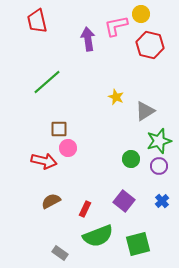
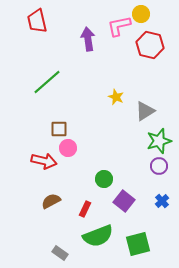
pink L-shape: moved 3 px right
green circle: moved 27 px left, 20 px down
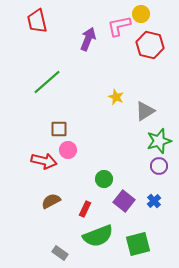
purple arrow: rotated 30 degrees clockwise
pink circle: moved 2 px down
blue cross: moved 8 px left
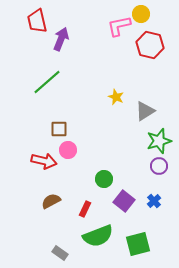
purple arrow: moved 27 px left
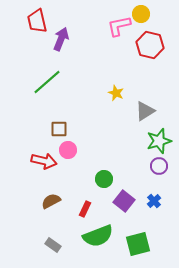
yellow star: moved 4 px up
gray rectangle: moved 7 px left, 8 px up
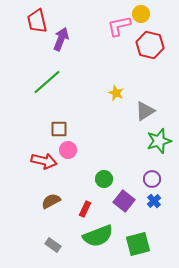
purple circle: moved 7 px left, 13 px down
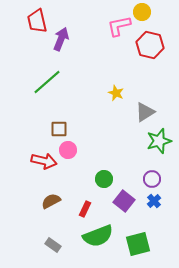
yellow circle: moved 1 px right, 2 px up
gray triangle: moved 1 px down
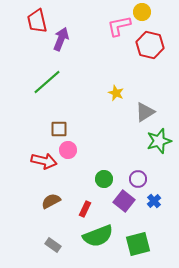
purple circle: moved 14 px left
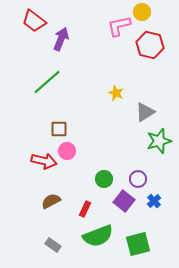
red trapezoid: moved 3 px left; rotated 40 degrees counterclockwise
pink circle: moved 1 px left, 1 px down
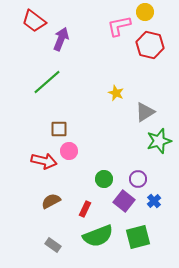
yellow circle: moved 3 px right
pink circle: moved 2 px right
green square: moved 7 px up
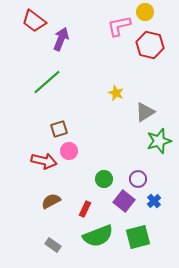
brown square: rotated 18 degrees counterclockwise
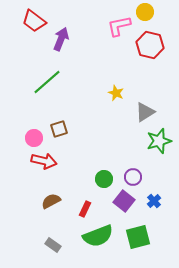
pink circle: moved 35 px left, 13 px up
purple circle: moved 5 px left, 2 px up
